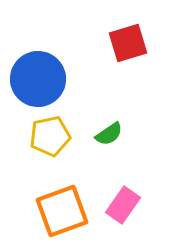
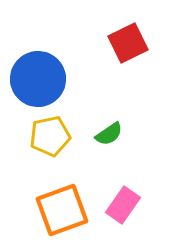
red square: rotated 9 degrees counterclockwise
orange square: moved 1 px up
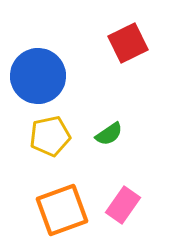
blue circle: moved 3 px up
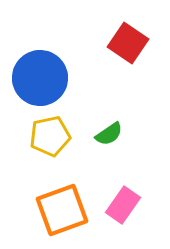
red square: rotated 30 degrees counterclockwise
blue circle: moved 2 px right, 2 px down
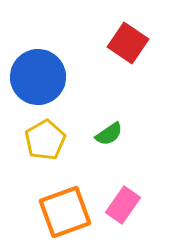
blue circle: moved 2 px left, 1 px up
yellow pentagon: moved 5 px left, 4 px down; rotated 18 degrees counterclockwise
orange square: moved 3 px right, 2 px down
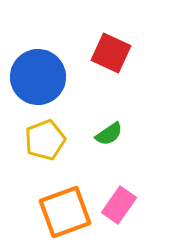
red square: moved 17 px left, 10 px down; rotated 9 degrees counterclockwise
yellow pentagon: rotated 9 degrees clockwise
pink rectangle: moved 4 px left
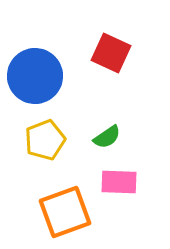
blue circle: moved 3 px left, 1 px up
green semicircle: moved 2 px left, 3 px down
pink rectangle: moved 23 px up; rotated 57 degrees clockwise
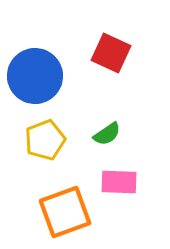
green semicircle: moved 3 px up
